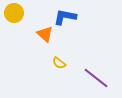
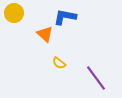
purple line: rotated 16 degrees clockwise
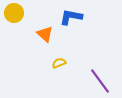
blue L-shape: moved 6 px right
yellow semicircle: rotated 120 degrees clockwise
purple line: moved 4 px right, 3 px down
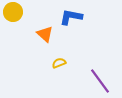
yellow circle: moved 1 px left, 1 px up
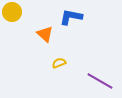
yellow circle: moved 1 px left
purple line: rotated 24 degrees counterclockwise
